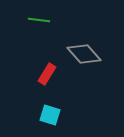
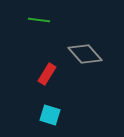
gray diamond: moved 1 px right
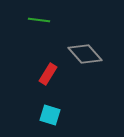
red rectangle: moved 1 px right
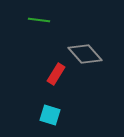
red rectangle: moved 8 px right
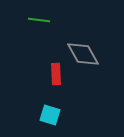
gray diamond: moved 2 px left; rotated 12 degrees clockwise
red rectangle: rotated 35 degrees counterclockwise
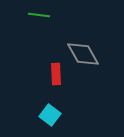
green line: moved 5 px up
cyan square: rotated 20 degrees clockwise
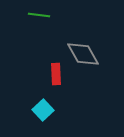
cyan square: moved 7 px left, 5 px up; rotated 10 degrees clockwise
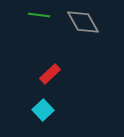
gray diamond: moved 32 px up
red rectangle: moved 6 px left; rotated 50 degrees clockwise
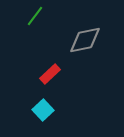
green line: moved 4 px left, 1 px down; rotated 60 degrees counterclockwise
gray diamond: moved 2 px right, 18 px down; rotated 72 degrees counterclockwise
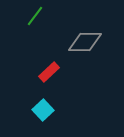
gray diamond: moved 2 px down; rotated 12 degrees clockwise
red rectangle: moved 1 px left, 2 px up
